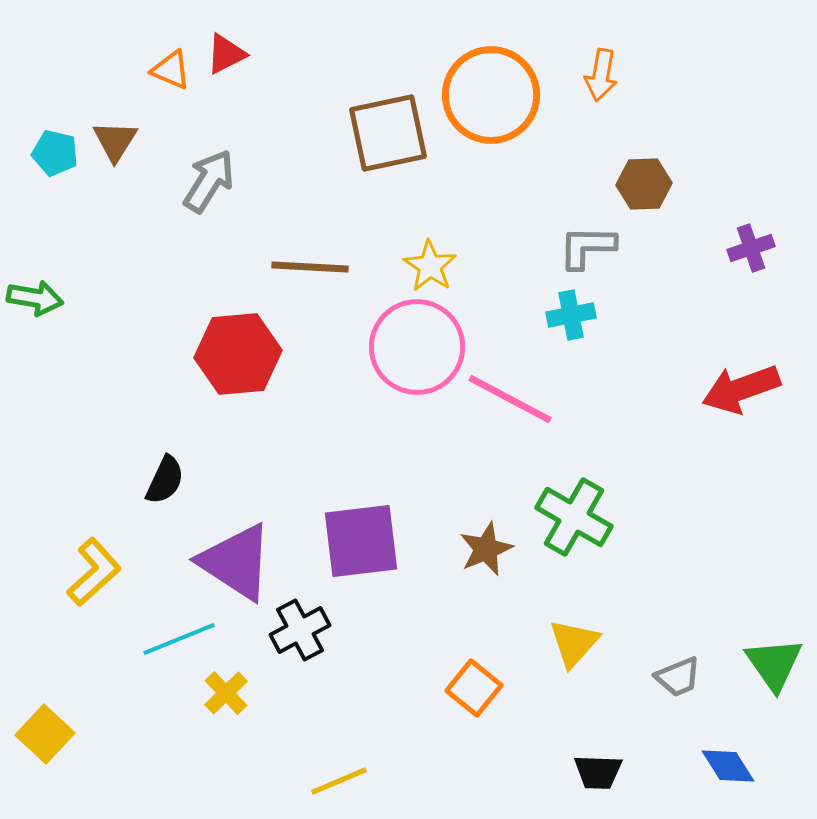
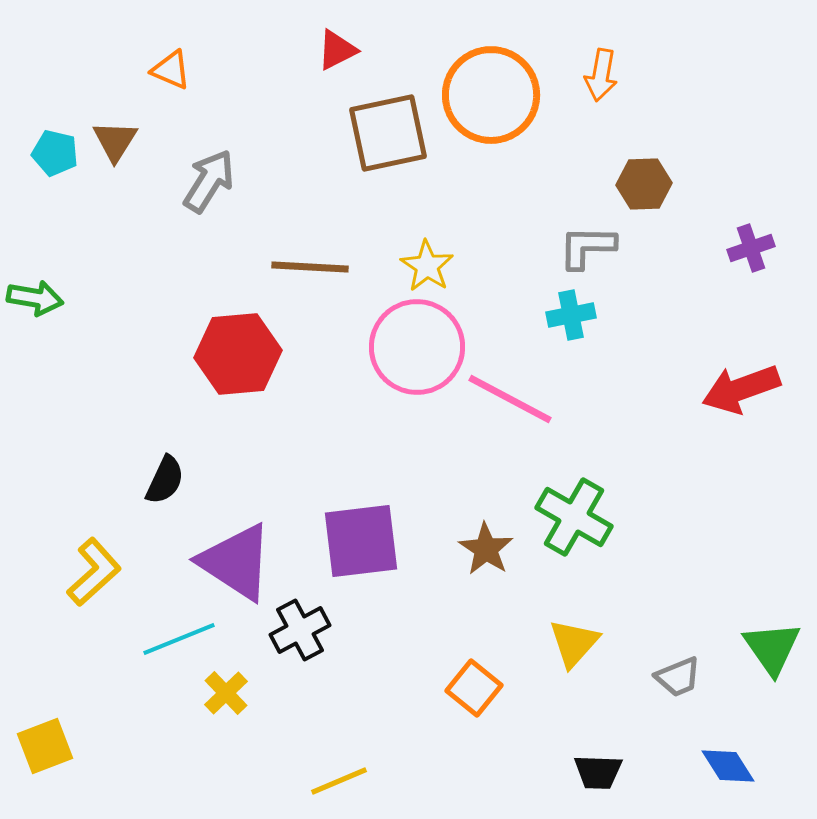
red triangle: moved 111 px right, 4 px up
yellow star: moved 3 px left
brown star: rotated 16 degrees counterclockwise
green triangle: moved 2 px left, 16 px up
yellow square: moved 12 px down; rotated 26 degrees clockwise
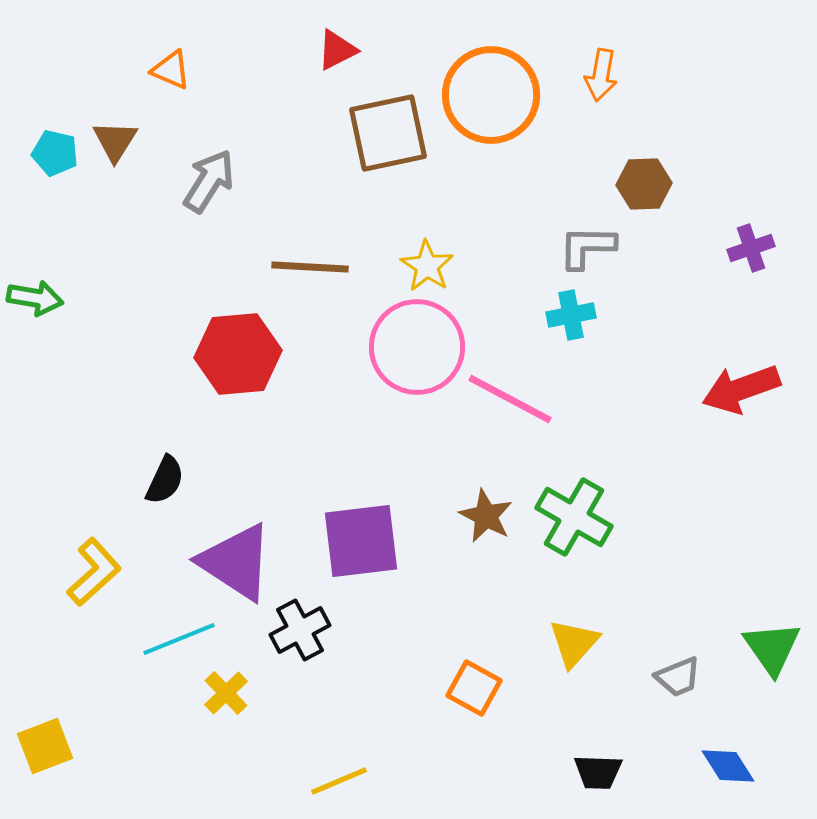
brown star: moved 33 px up; rotated 6 degrees counterclockwise
orange square: rotated 10 degrees counterclockwise
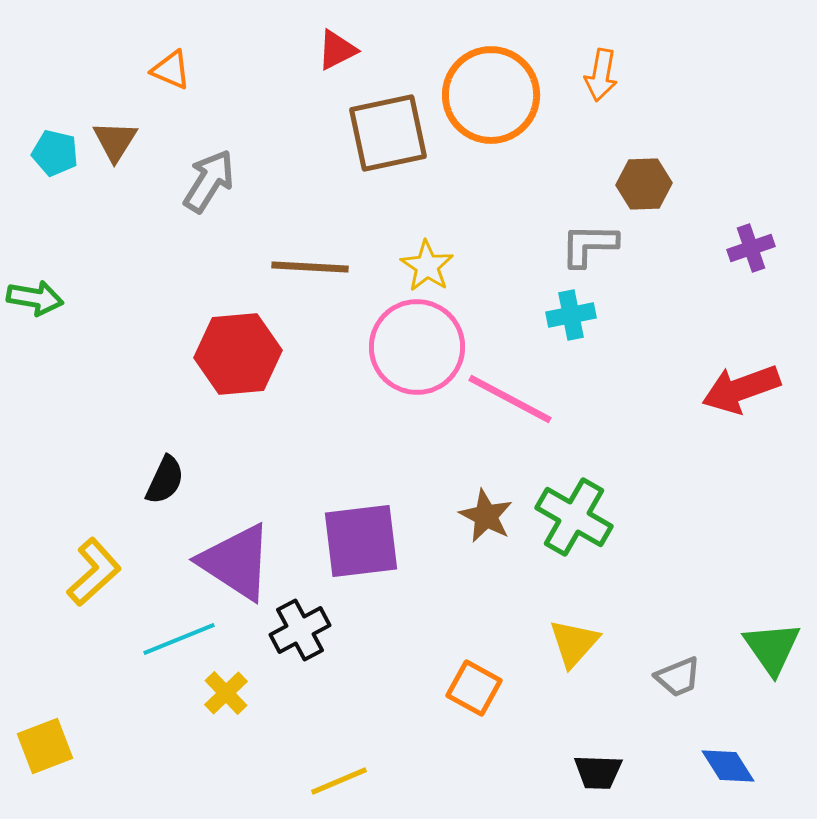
gray L-shape: moved 2 px right, 2 px up
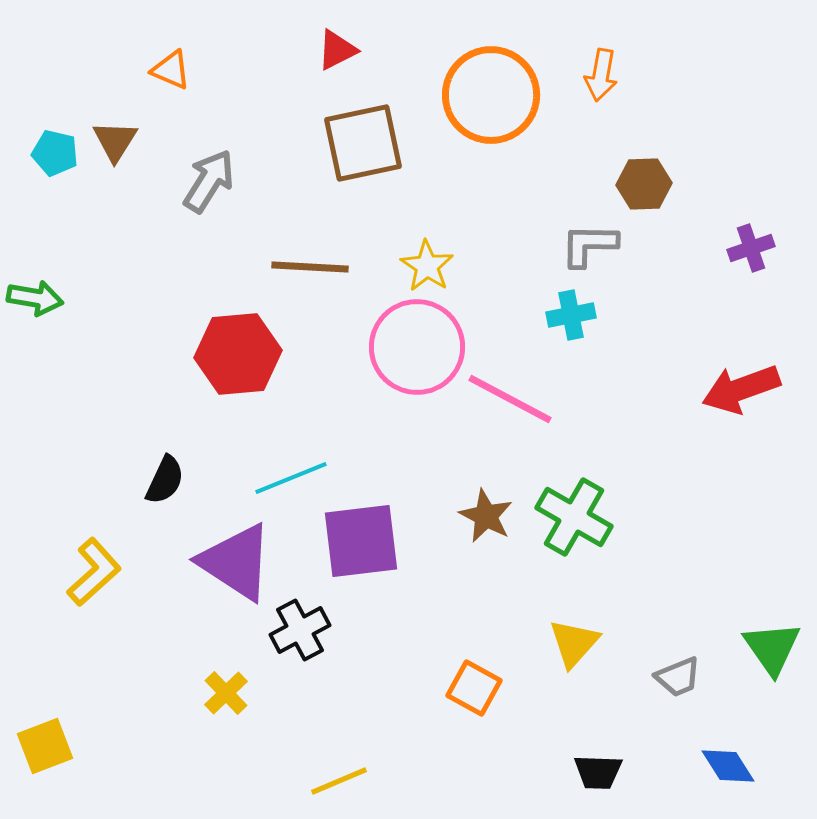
brown square: moved 25 px left, 10 px down
cyan line: moved 112 px right, 161 px up
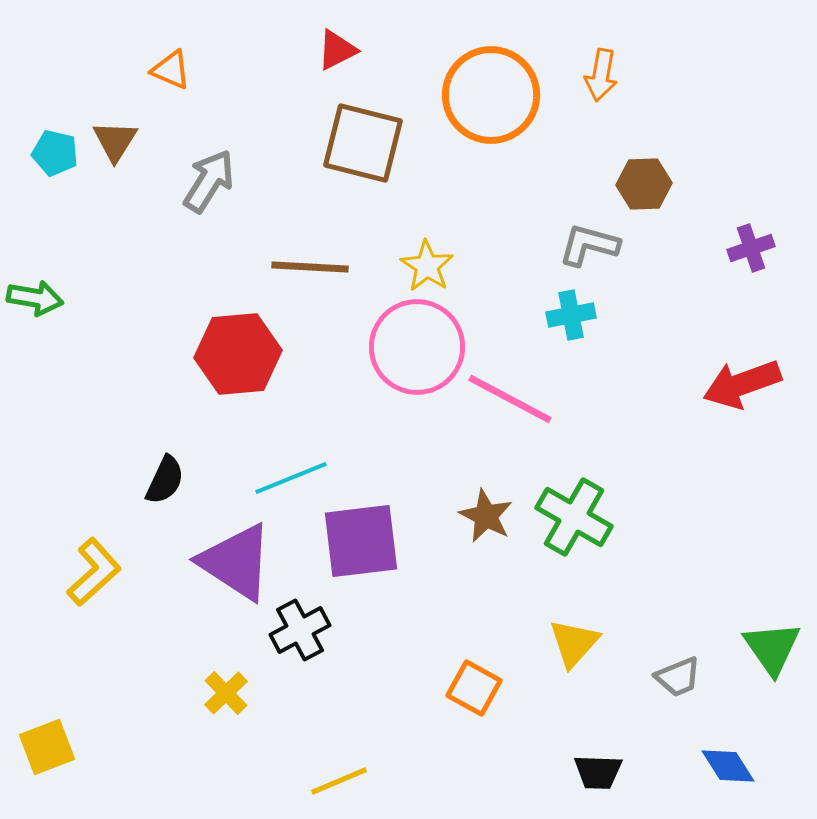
brown square: rotated 26 degrees clockwise
gray L-shape: rotated 14 degrees clockwise
red arrow: moved 1 px right, 5 px up
yellow square: moved 2 px right, 1 px down
